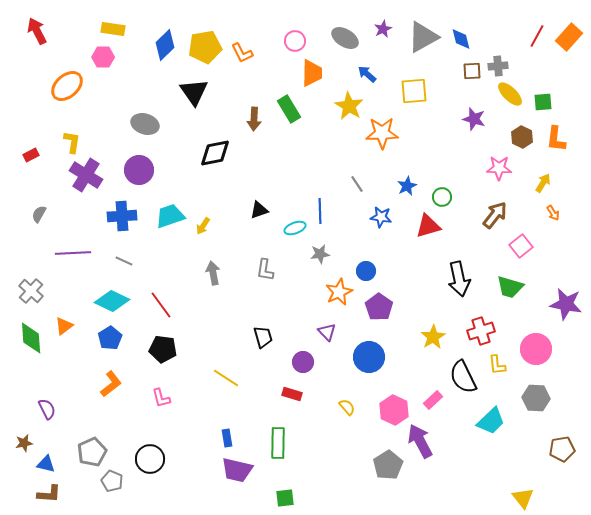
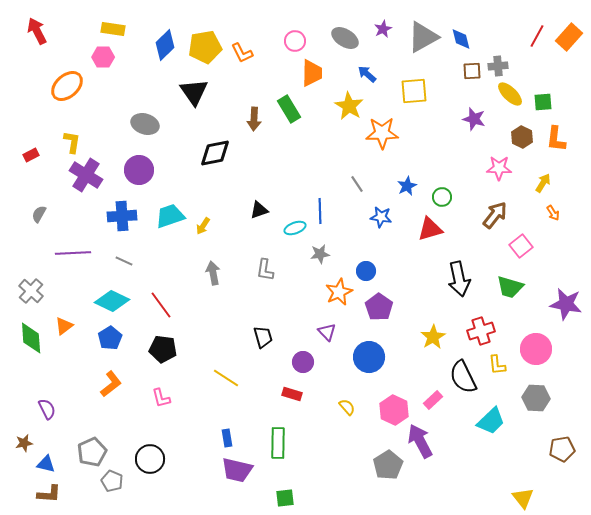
red triangle at (428, 226): moved 2 px right, 3 px down
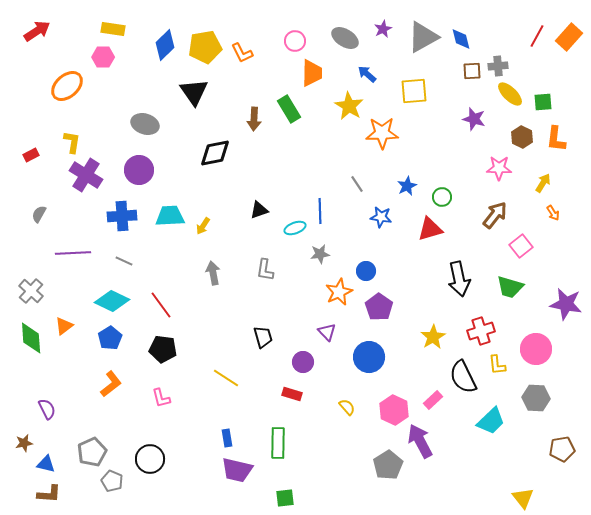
red arrow at (37, 31): rotated 84 degrees clockwise
cyan trapezoid at (170, 216): rotated 16 degrees clockwise
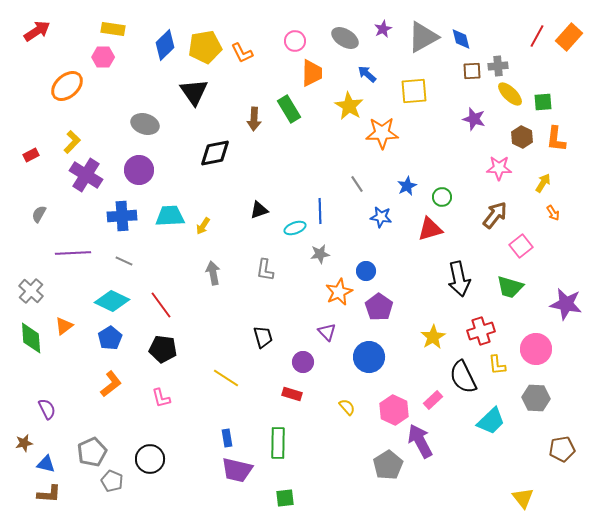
yellow L-shape at (72, 142): rotated 35 degrees clockwise
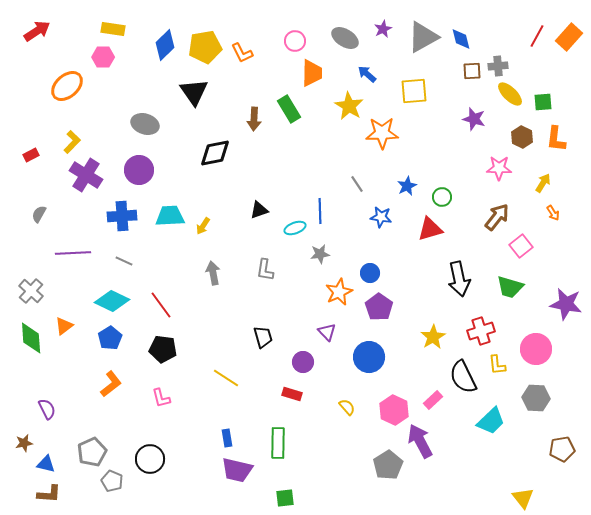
brown arrow at (495, 215): moved 2 px right, 2 px down
blue circle at (366, 271): moved 4 px right, 2 px down
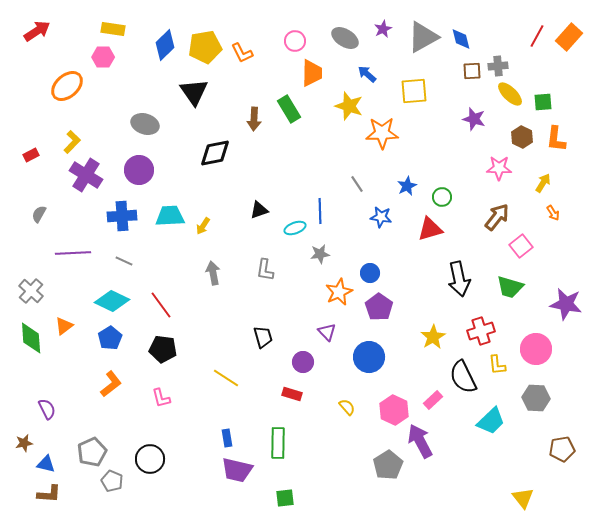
yellow star at (349, 106): rotated 12 degrees counterclockwise
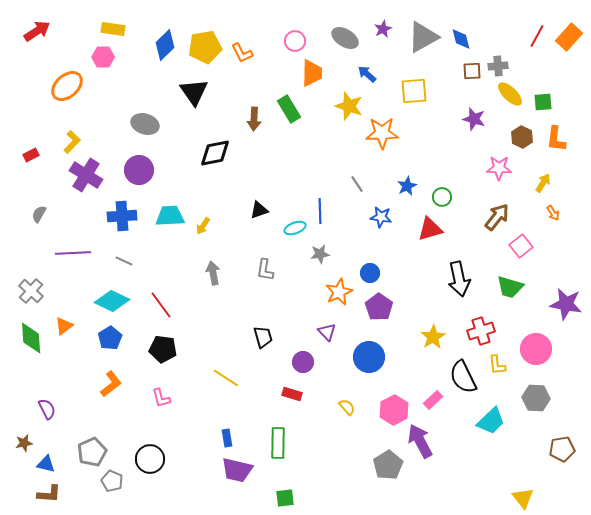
pink hexagon at (394, 410): rotated 8 degrees clockwise
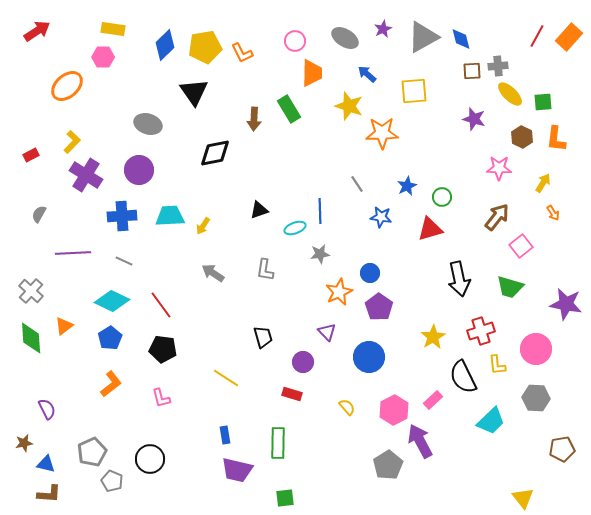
gray ellipse at (145, 124): moved 3 px right
gray arrow at (213, 273): rotated 45 degrees counterclockwise
blue rectangle at (227, 438): moved 2 px left, 3 px up
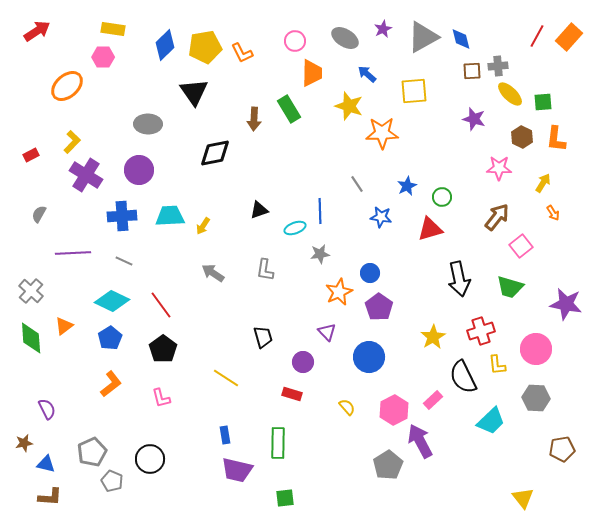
gray ellipse at (148, 124): rotated 16 degrees counterclockwise
black pentagon at (163, 349): rotated 28 degrees clockwise
brown L-shape at (49, 494): moved 1 px right, 3 px down
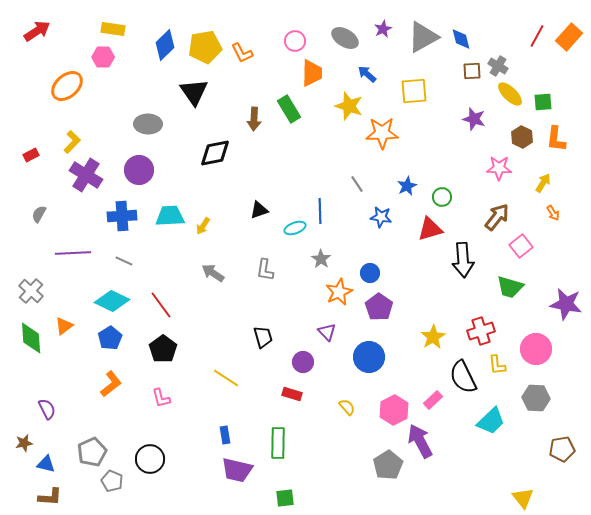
gray cross at (498, 66): rotated 36 degrees clockwise
gray star at (320, 254): moved 1 px right, 5 px down; rotated 30 degrees counterclockwise
black arrow at (459, 279): moved 4 px right, 19 px up; rotated 8 degrees clockwise
